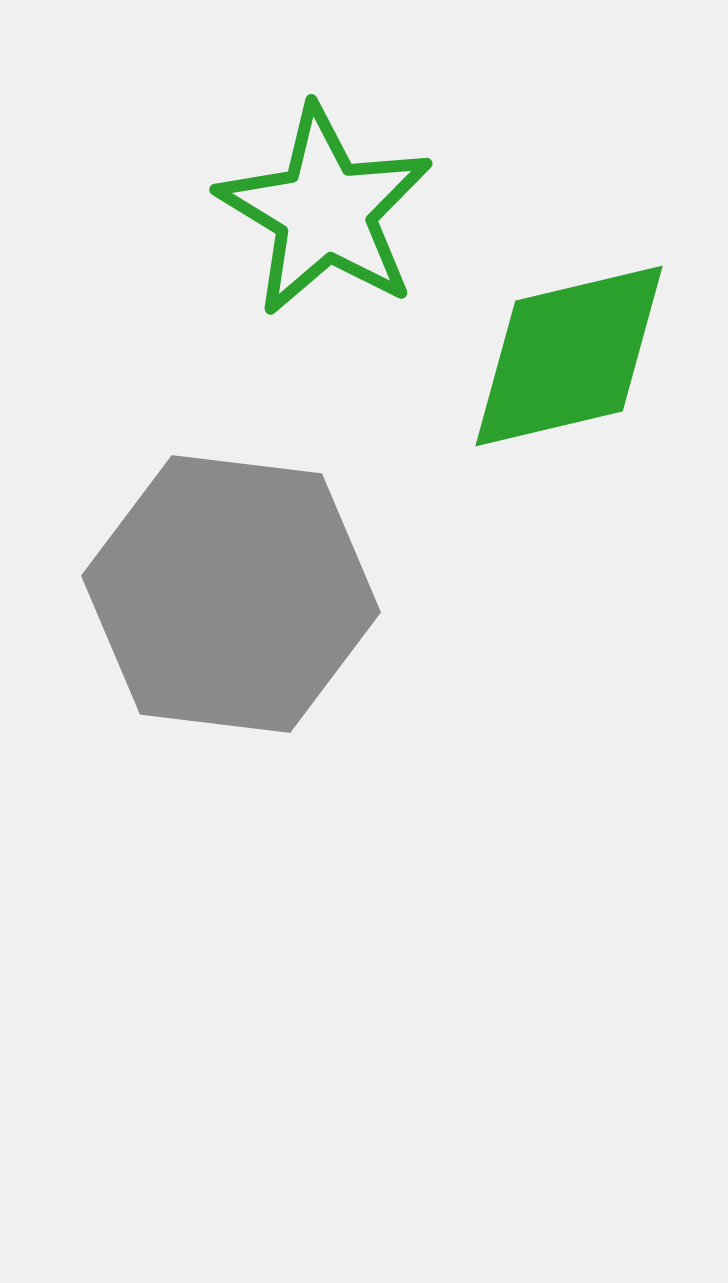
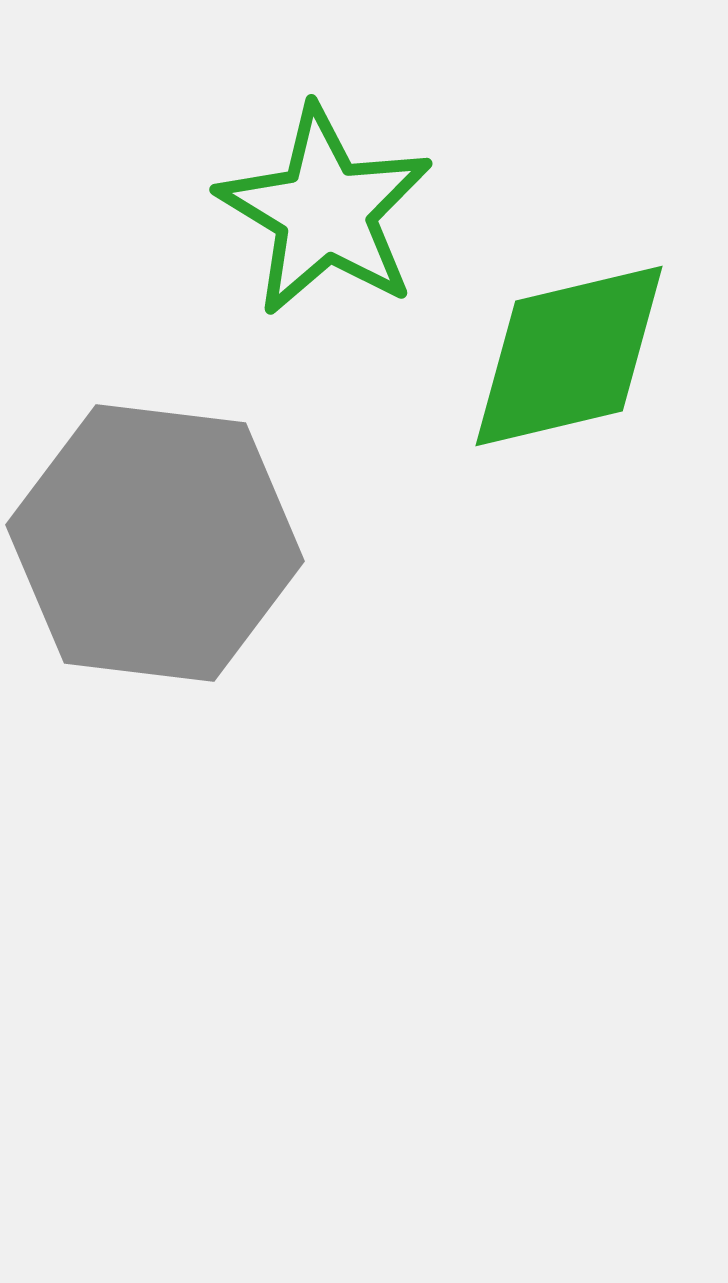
gray hexagon: moved 76 px left, 51 px up
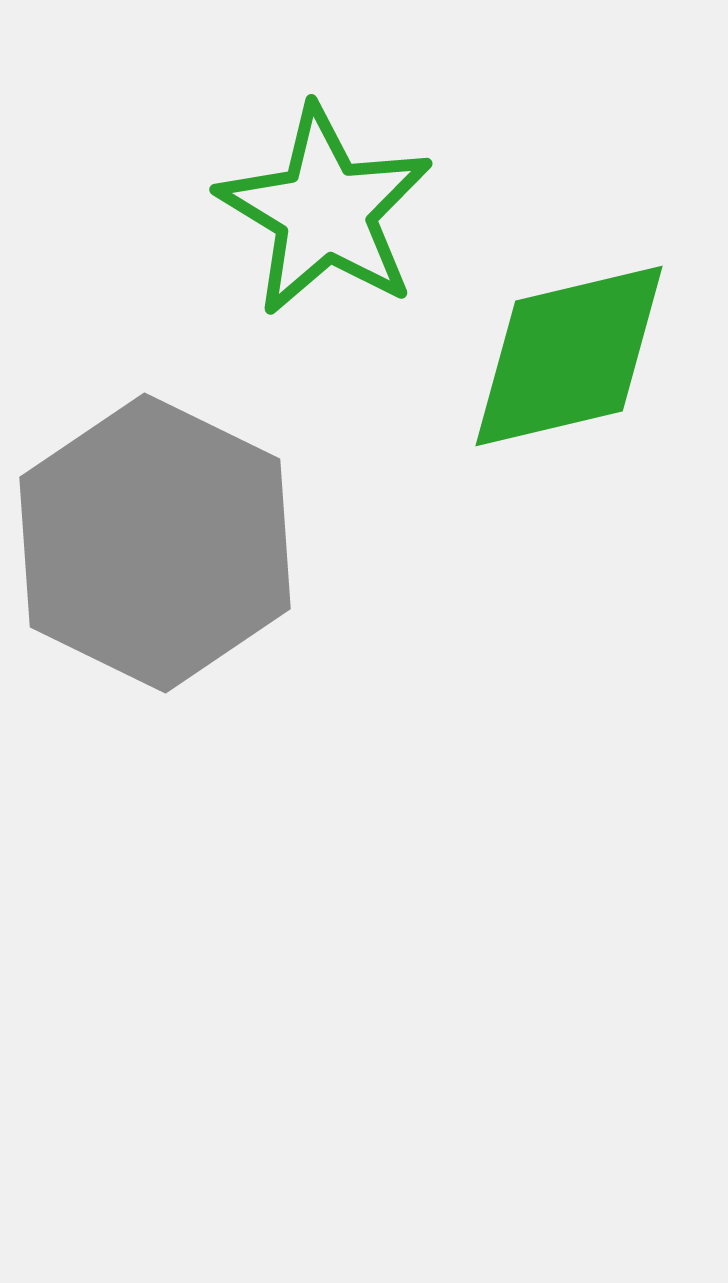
gray hexagon: rotated 19 degrees clockwise
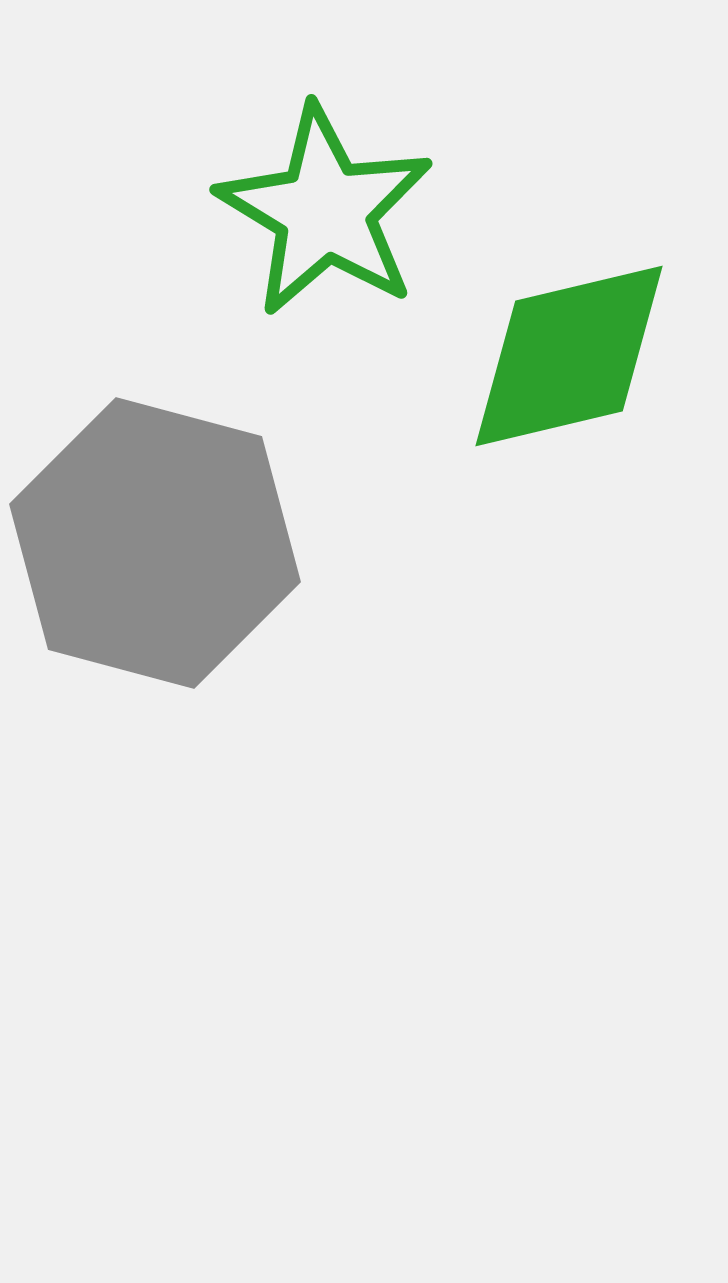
gray hexagon: rotated 11 degrees counterclockwise
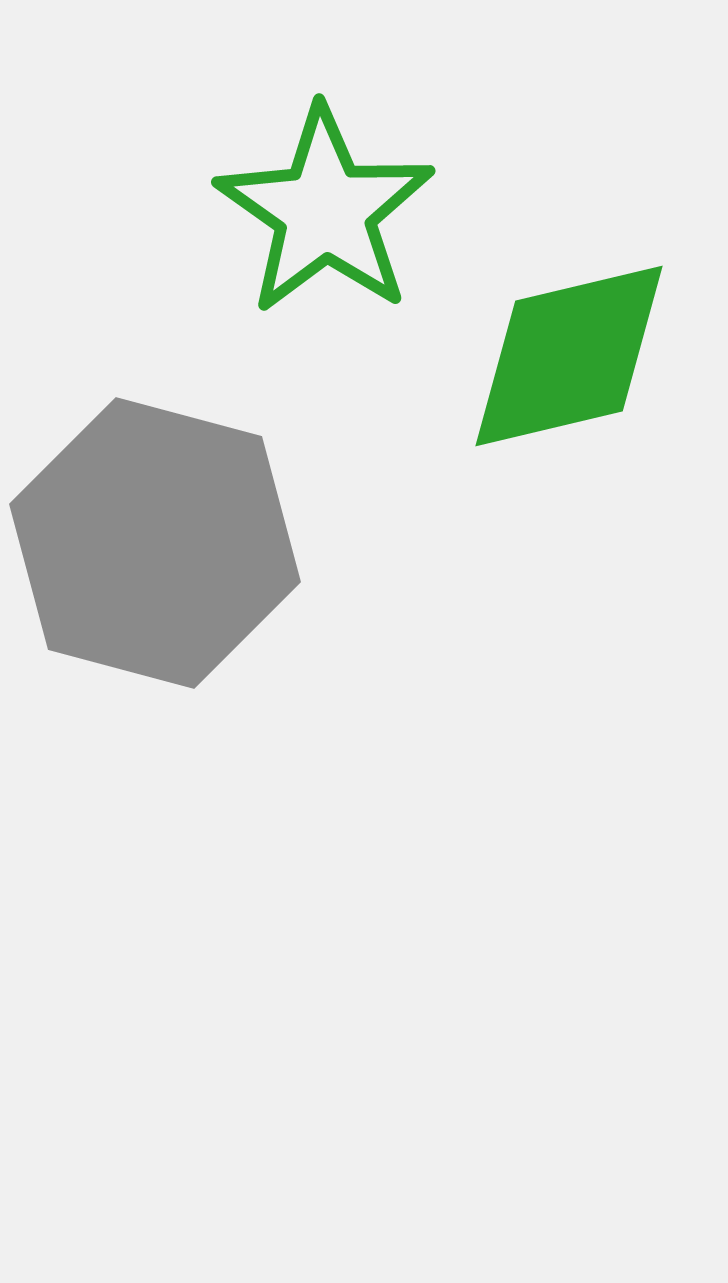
green star: rotated 4 degrees clockwise
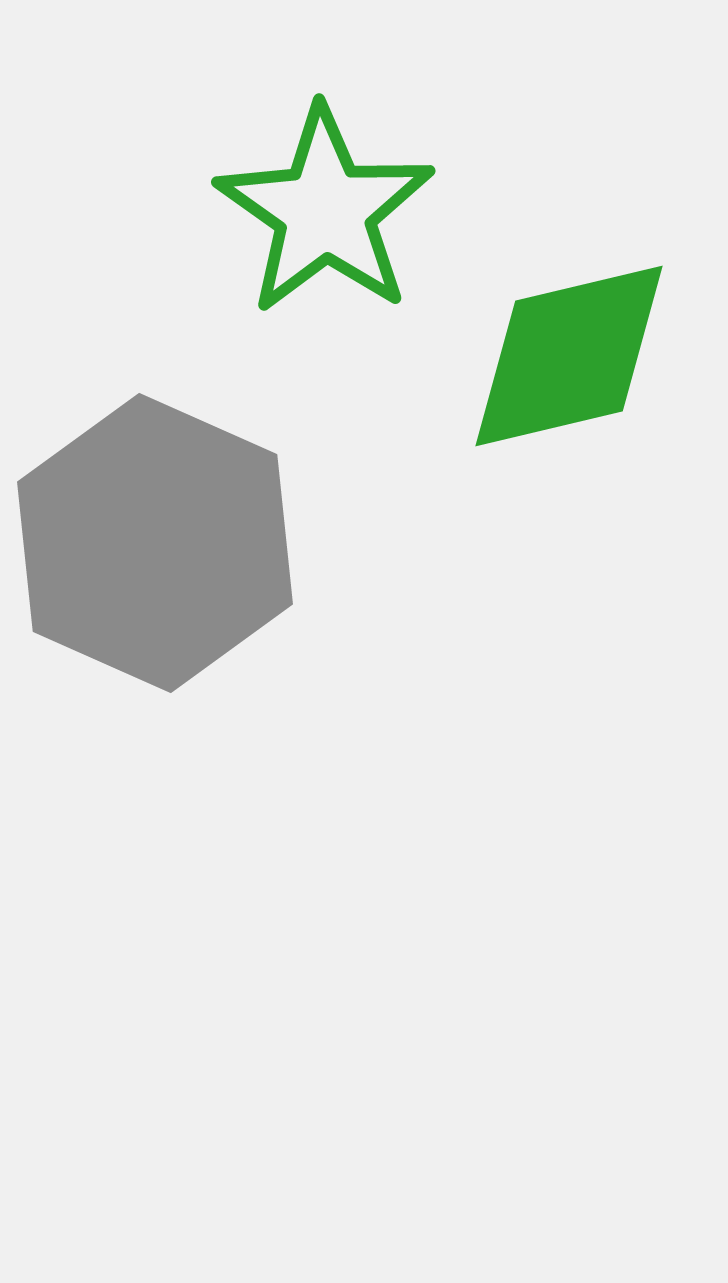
gray hexagon: rotated 9 degrees clockwise
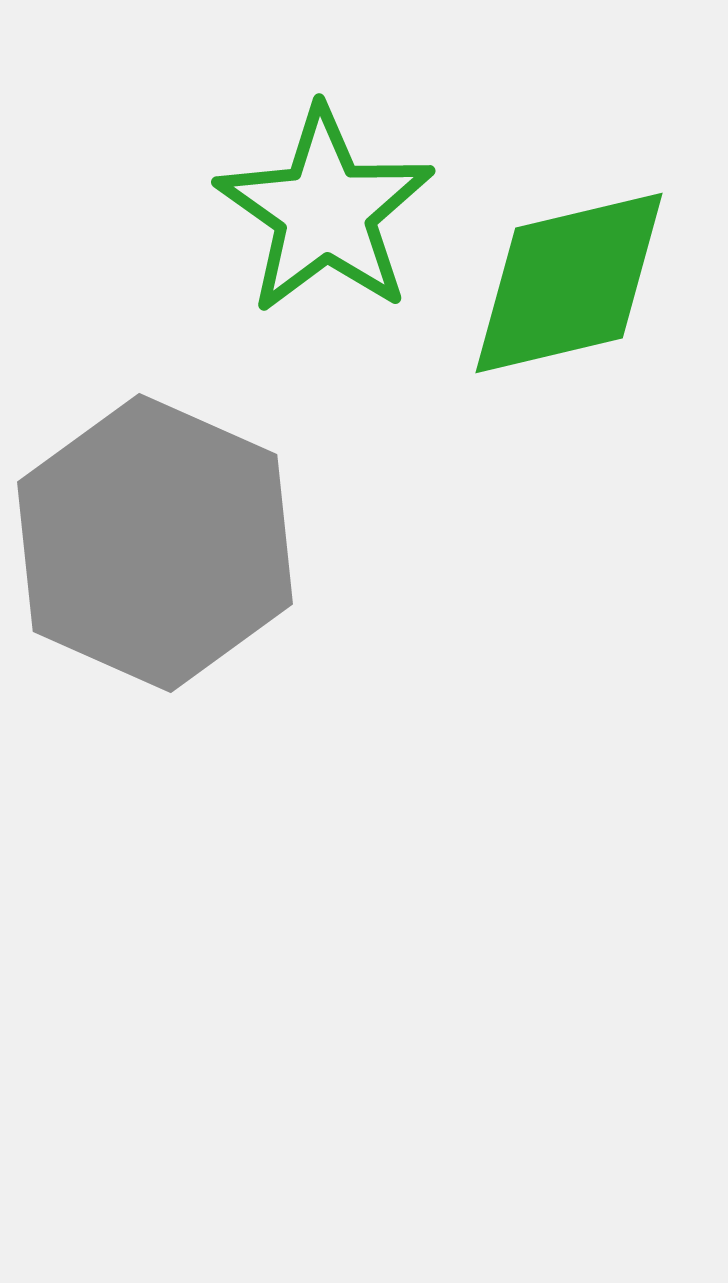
green diamond: moved 73 px up
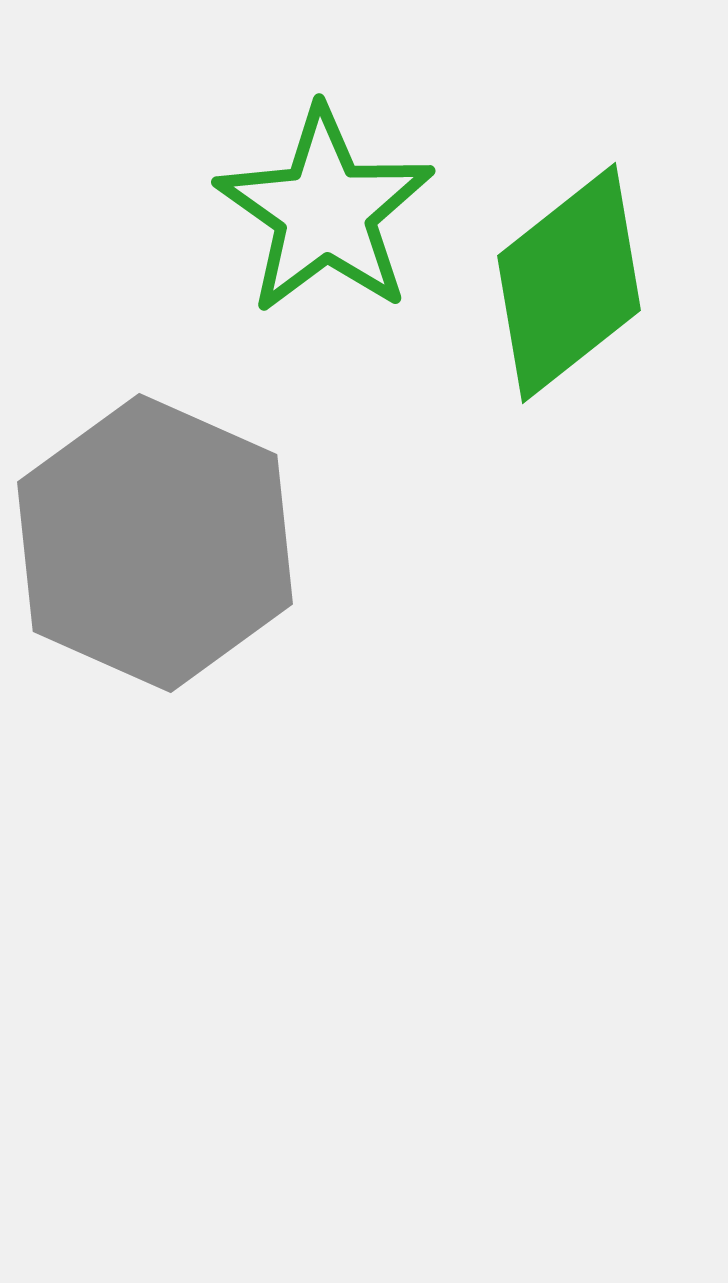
green diamond: rotated 25 degrees counterclockwise
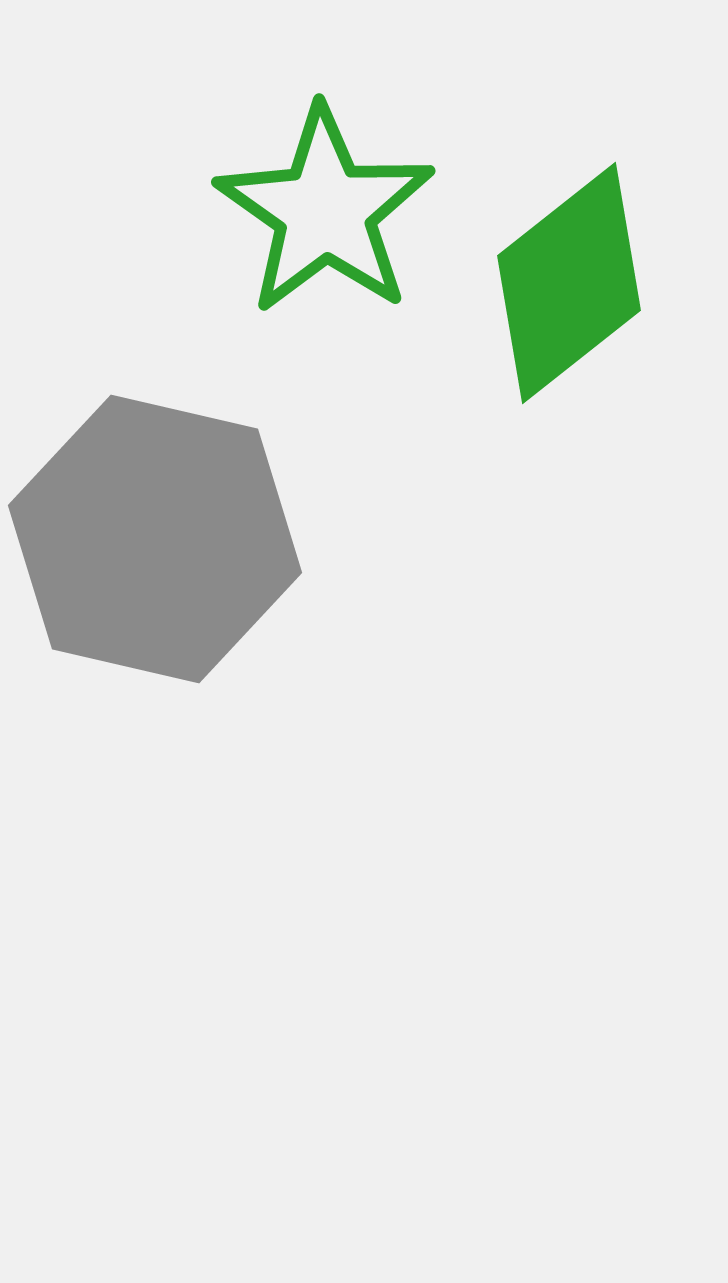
gray hexagon: moved 4 px up; rotated 11 degrees counterclockwise
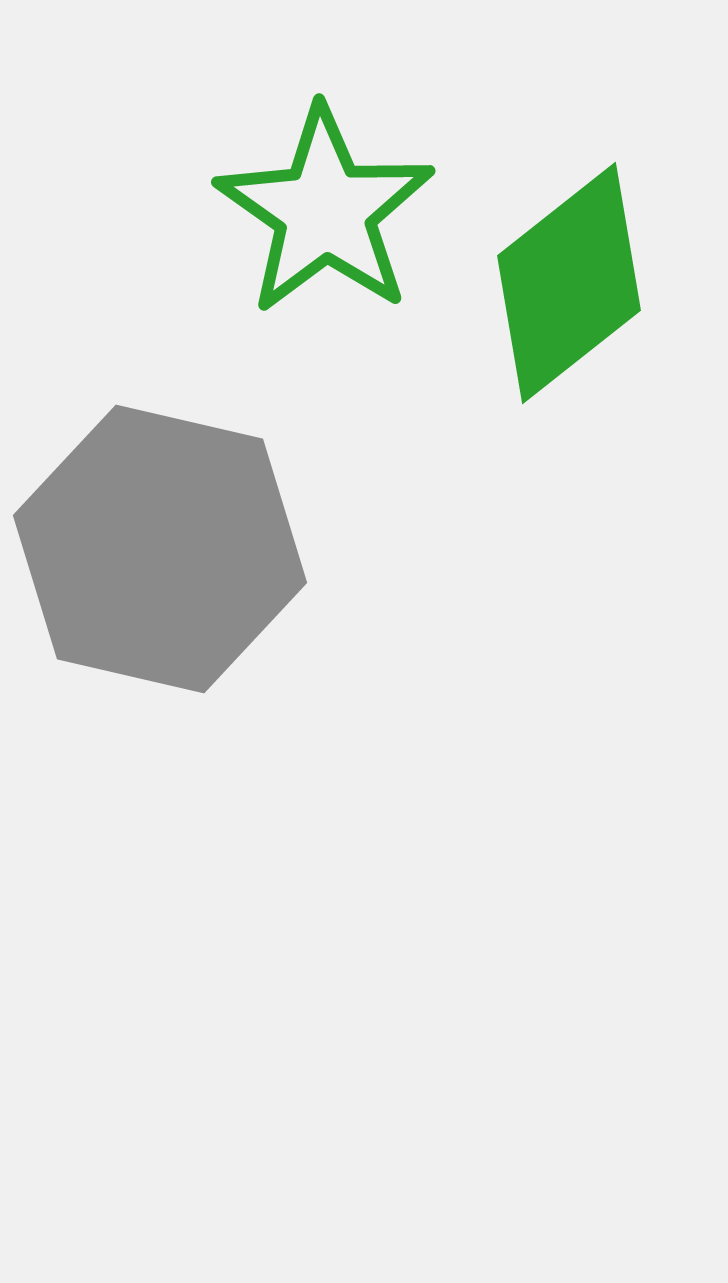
gray hexagon: moved 5 px right, 10 px down
